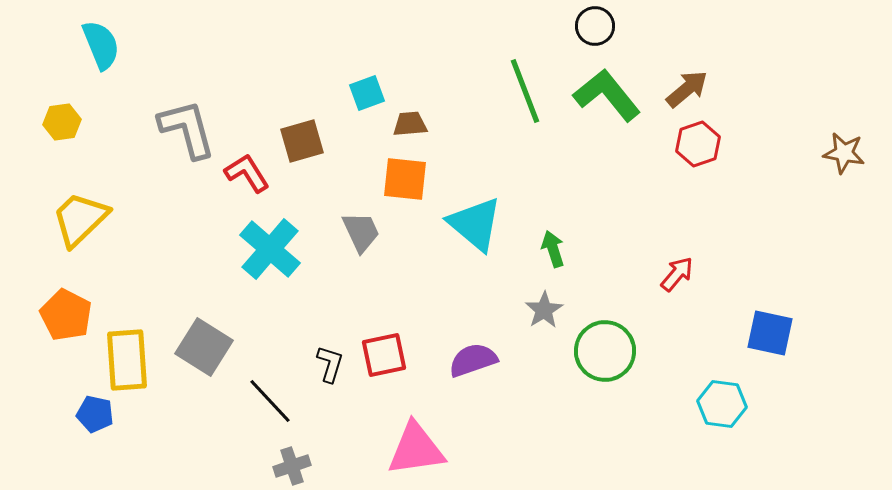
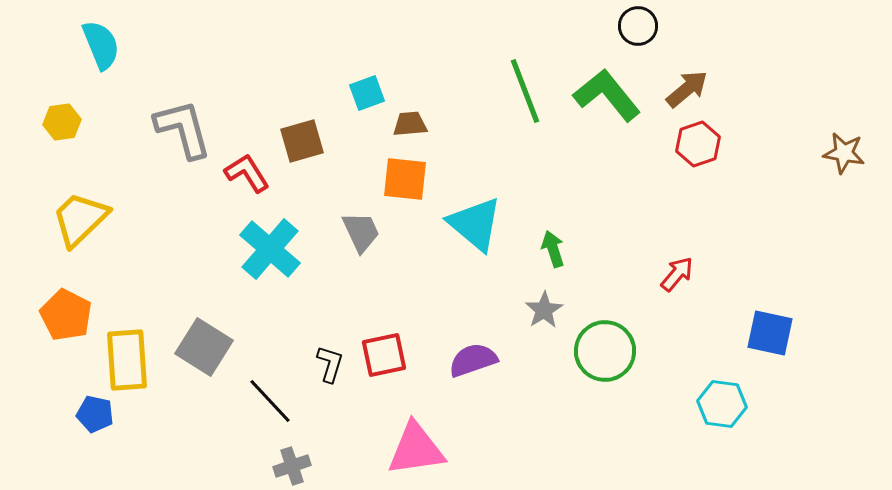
black circle: moved 43 px right
gray L-shape: moved 4 px left
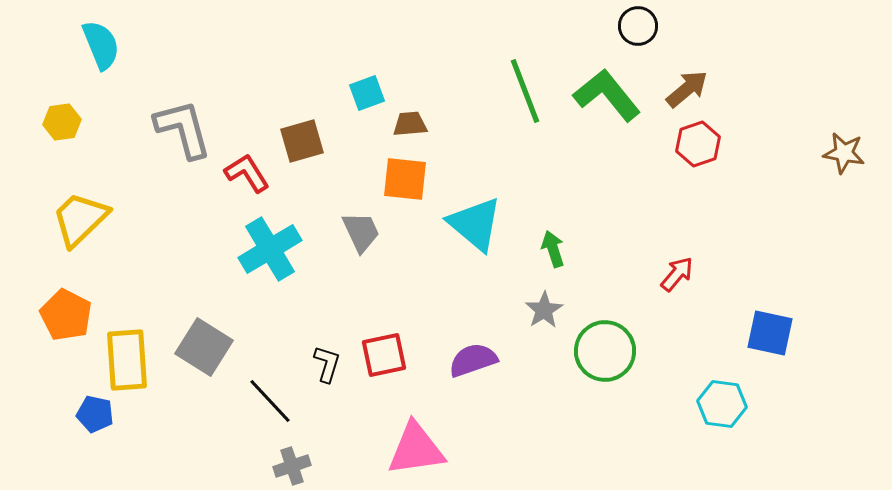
cyan cross: rotated 18 degrees clockwise
black L-shape: moved 3 px left
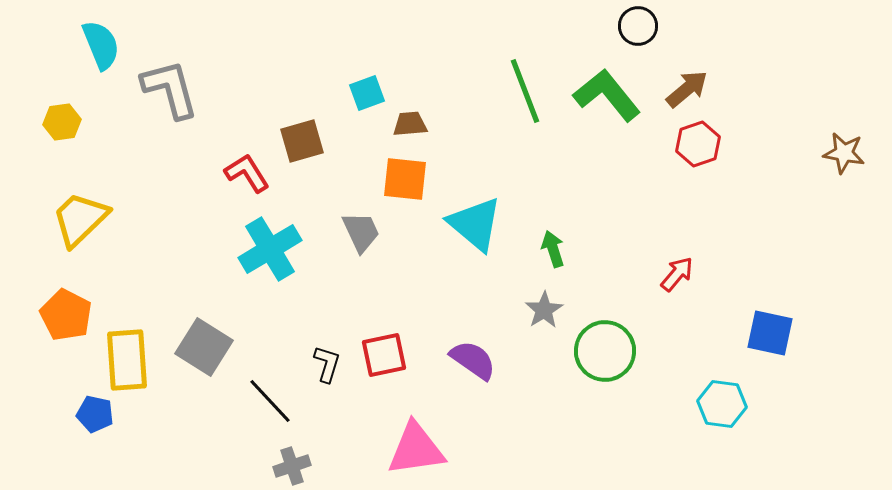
gray L-shape: moved 13 px left, 40 px up
purple semicircle: rotated 54 degrees clockwise
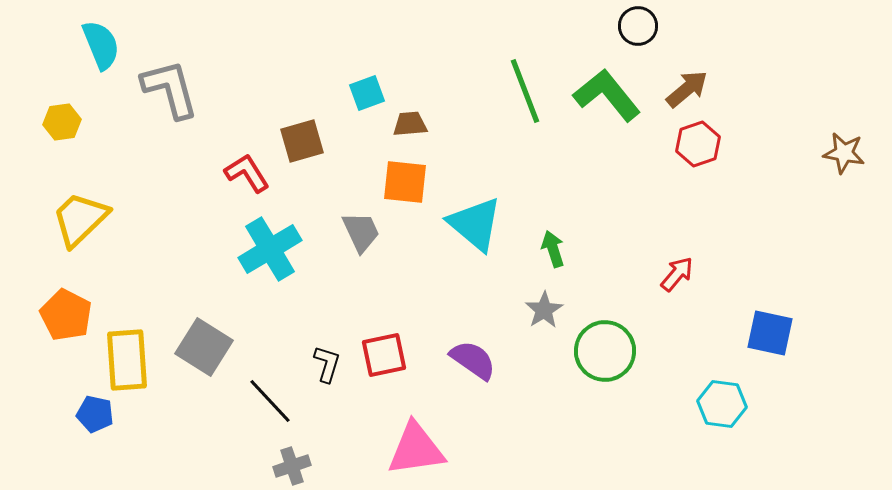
orange square: moved 3 px down
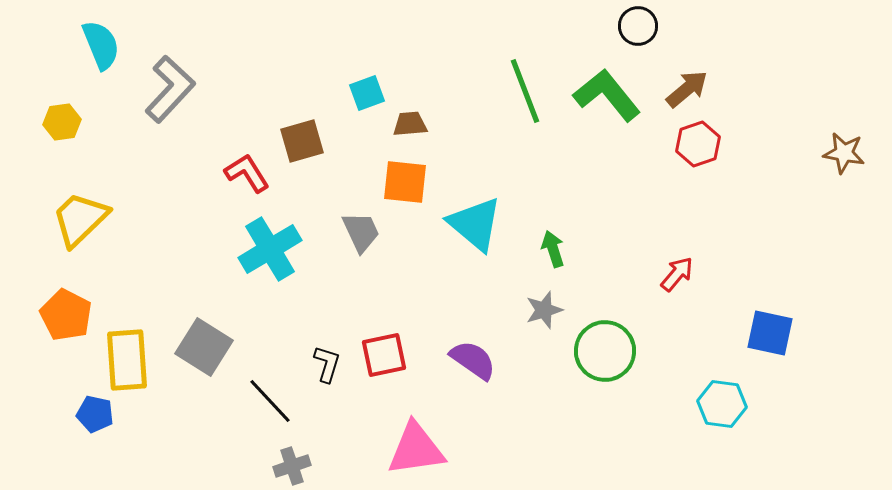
gray L-shape: rotated 58 degrees clockwise
gray star: rotated 15 degrees clockwise
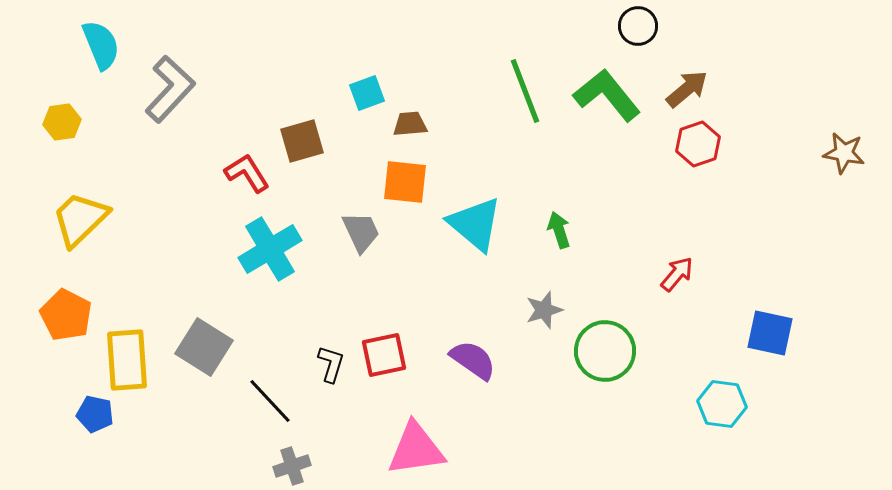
green arrow: moved 6 px right, 19 px up
black L-shape: moved 4 px right
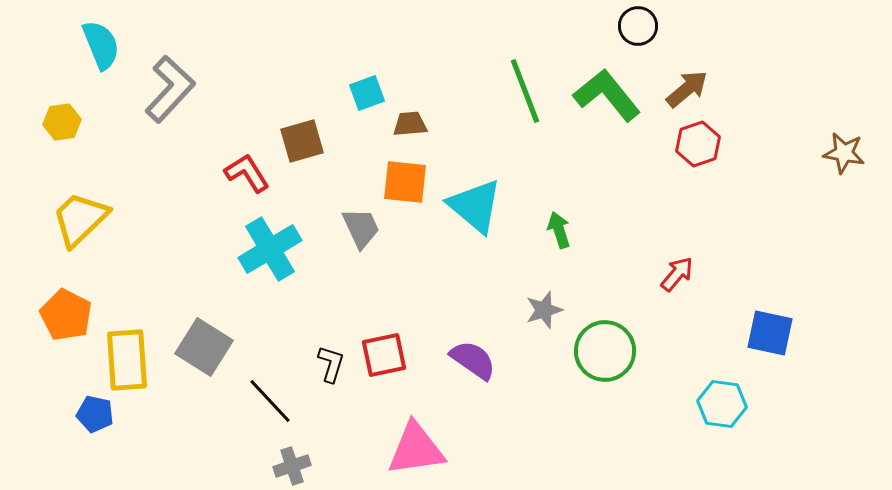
cyan triangle: moved 18 px up
gray trapezoid: moved 4 px up
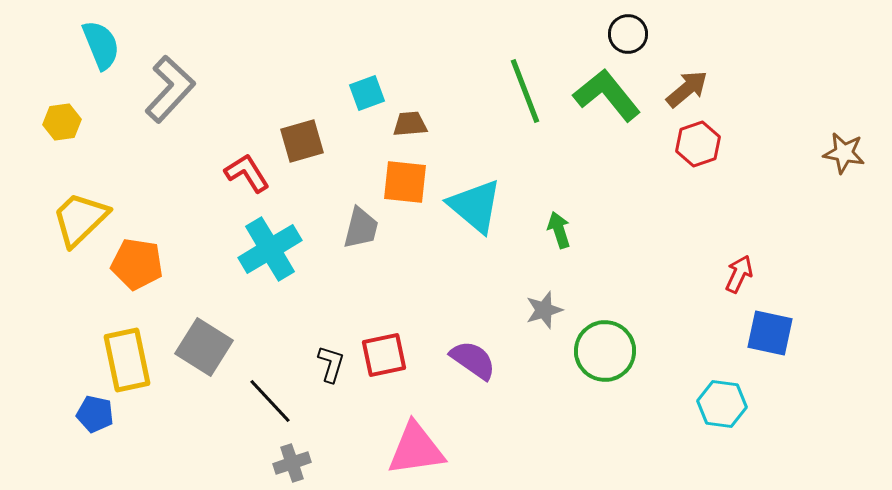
black circle: moved 10 px left, 8 px down
gray trapezoid: rotated 39 degrees clockwise
red arrow: moved 62 px right; rotated 15 degrees counterclockwise
orange pentagon: moved 71 px right, 51 px up; rotated 18 degrees counterclockwise
yellow rectangle: rotated 8 degrees counterclockwise
gray cross: moved 3 px up
